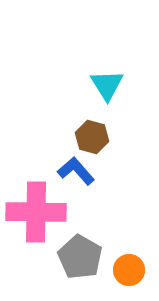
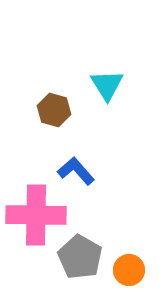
brown hexagon: moved 38 px left, 27 px up
pink cross: moved 3 px down
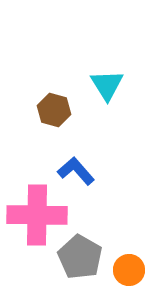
pink cross: moved 1 px right
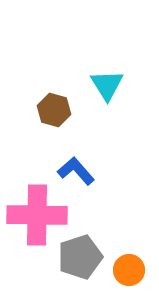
gray pentagon: rotated 24 degrees clockwise
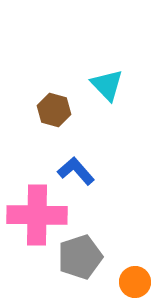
cyan triangle: rotated 12 degrees counterclockwise
orange circle: moved 6 px right, 12 px down
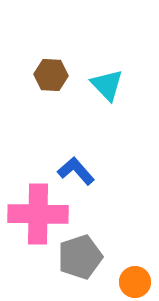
brown hexagon: moved 3 px left, 35 px up; rotated 12 degrees counterclockwise
pink cross: moved 1 px right, 1 px up
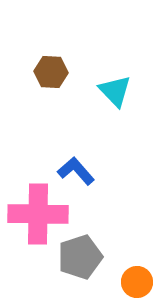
brown hexagon: moved 3 px up
cyan triangle: moved 8 px right, 6 px down
orange circle: moved 2 px right
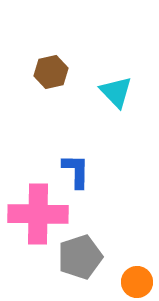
brown hexagon: rotated 16 degrees counterclockwise
cyan triangle: moved 1 px right, 1 px down
blue L-shape: rotated 42 degrees clockwise
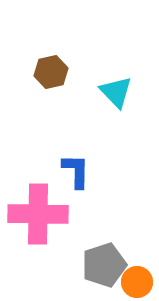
gray pentagon: moved 24 px right, 8 px down
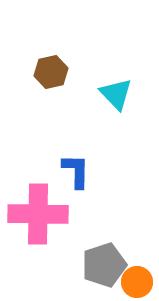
cyan triangle: moved 2 px down
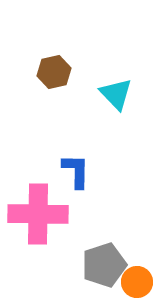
brown hexagon: moved 3 px right
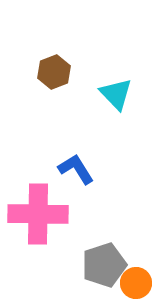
brown hexagon: rotated 8 degrees counterclockwise
blue L-shape: moved 2 px up; rotated 33 degrees counterclockwise
orange circle: moved 1 px left, 1 px down
